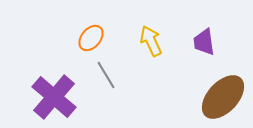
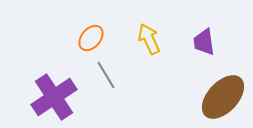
yellow arrow: moved 2 px left, 2 px up
purple cross: rotated 15 degrees clockwise
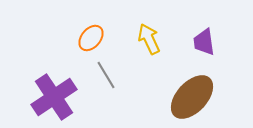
brown ellipse: moved 31 px left
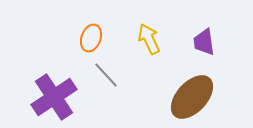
orange ellipse: rotated 20 degrees counterclockwise
gray line: rotated 12 degrees counterclockwise
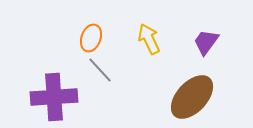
purple trapezoid: moved 2 px right; rotated 44 degrees clockwise
gray line: moved 6 px left, 5 px up
purple cross: rotated 30 degrees clockwise
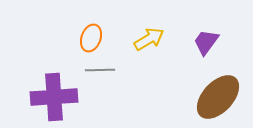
yellow arrow: rotated 84 degrees clockwise
gray line: rotated 48 degrees counterclockwise
brown ellipse: moved 26 px right
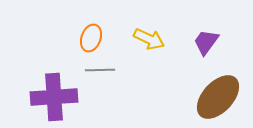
yellow arrow: rotated 56 degrees clockwise
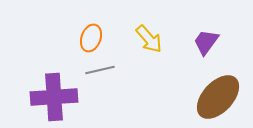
yellow arrow: rotated 24 degrees clockwise
gray line: rotated 12 degrees counterclockwise
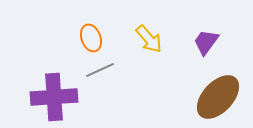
orange ellipse: rotated 40 degrees counterclockwise
gray line: rotated 12 degrees counterclockwise
